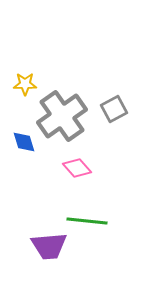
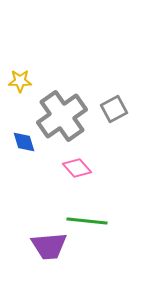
yellow star: moved 5 px left, 3 px up
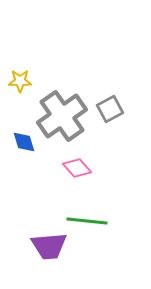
gray square: moved 4 px left
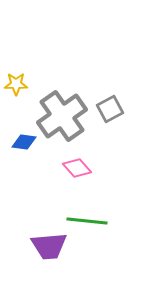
yellow star: moved 4 px left, 3 px down
blue diamond: rotated 65 degrees counterclockwise
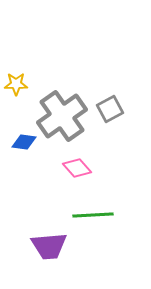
green line: moved 6 px right, 6 px up; rotated 9 degrees counterclockwise
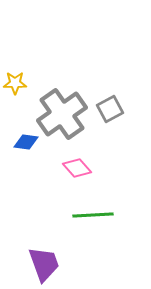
yellow star: moved 1 px left, 1 px up
gray cross: moved 2 px up
blue diamond: moved 2 px right
purple trapezoid: moved 5 px left, 18 px down; rotated 105 degrees counterclockwise
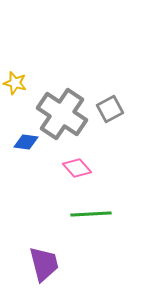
yellow star: rotated 15 degrees clockwise
gray cross: rotated 21 degrees counterclockwise
green line: moved 2 px left, 1 px up
purple trapezoid: rotated 6 degrees clockwise
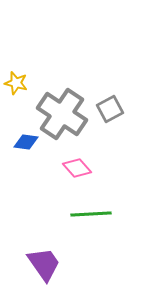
yellow star: moved 1 px right
purple trapezoid: rotated 21 degrees counterclockwise
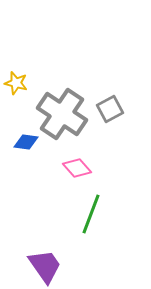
green line: rotated 66 degrees counterclockwise
purple trapezoid: moved 1 px right, 2 px down
